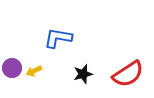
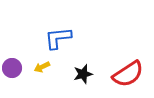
blue L-shape: rotated 16 degrees counterclockwise
yellow arrow: moved 8 px right, 4 px up
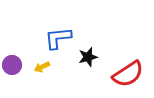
purple circle: moved 3 px up
black star: moved 5 px right, 17 px up
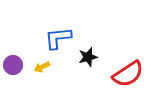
purple circle: moved 1 px right
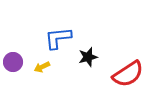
purple circle: moved 3 px up
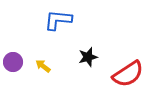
blue L-shape: moved 18 px up; rotated 12 degrees clockwise
yellow arrow: moved 1 px right, 1 px up; rotated 63 degrees clockwise
